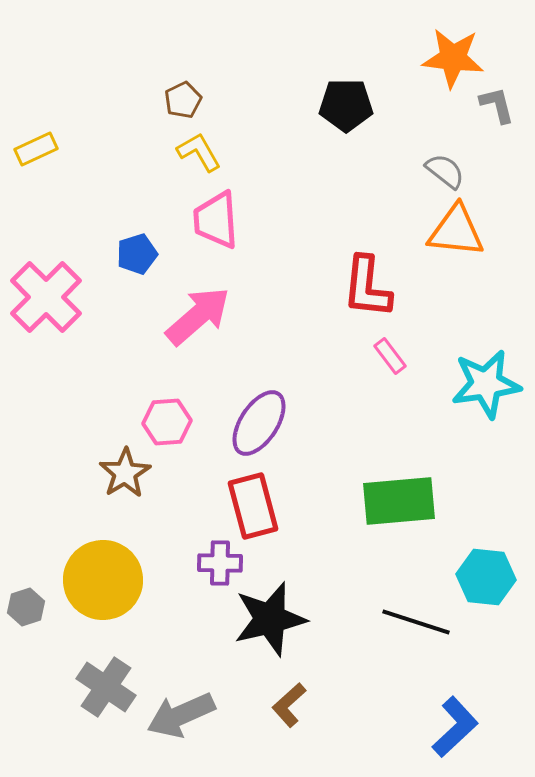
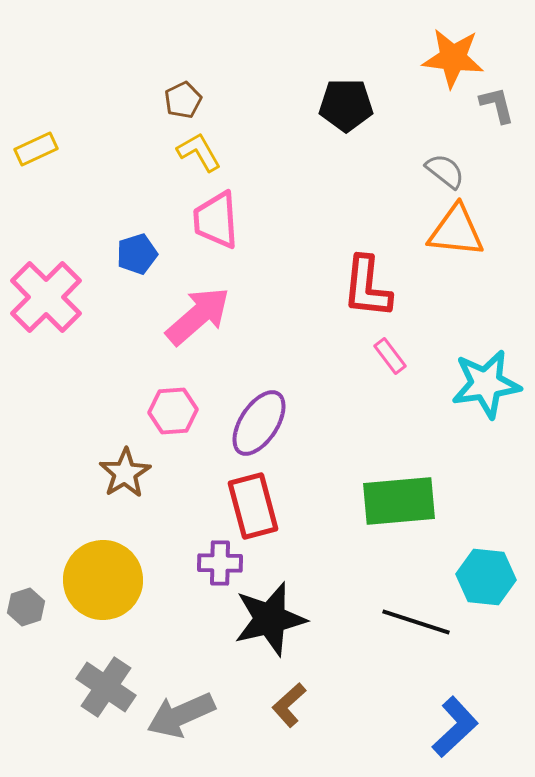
pink hexagon: moved 6 px right, 11 px up
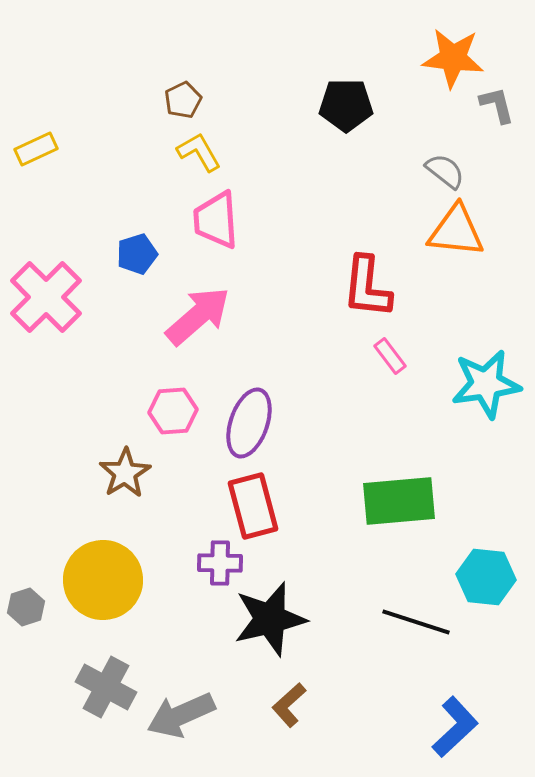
purple ellipse: moved 10 px left; rotated 14 degrees counterclockwise
gray cross: rotated 6 degrees counterclockwise
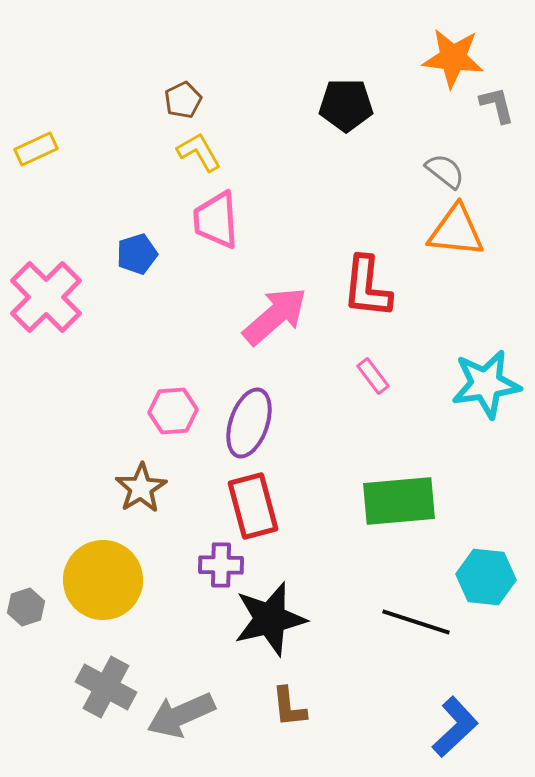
pink arrow: moved 77 px right
pink rectangle: moved 17 px left, 20 px down
brown star: moved 16 px right, 15 px down
purple cross: moved 1 px right, 2 px down
brown L-shape: moved 2 px down; rotated 54 degrees counterclockwise
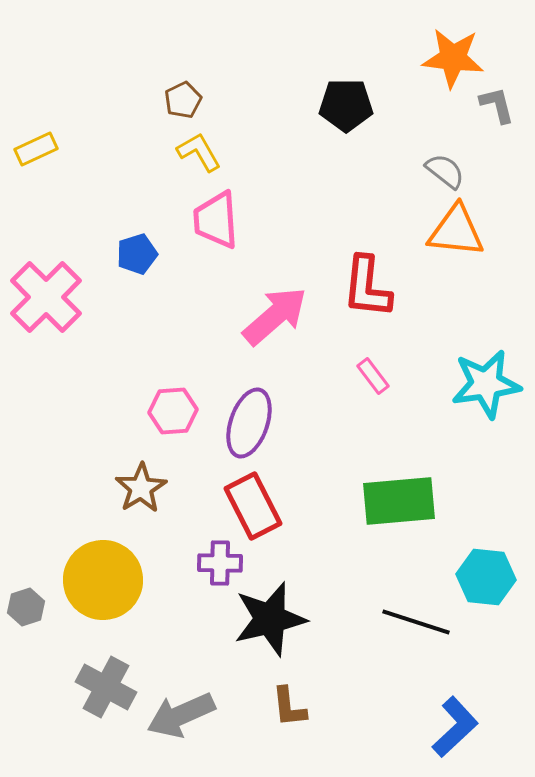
red rectangle: rotated 12 degrees counterclockwise
purple cross: moved 1 px left, 2 px up
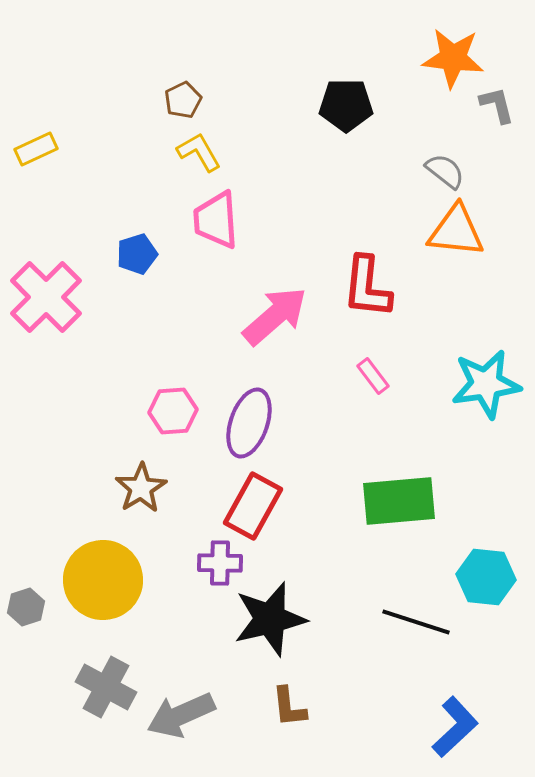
red rectangle: rotated 56 degrees clockwise
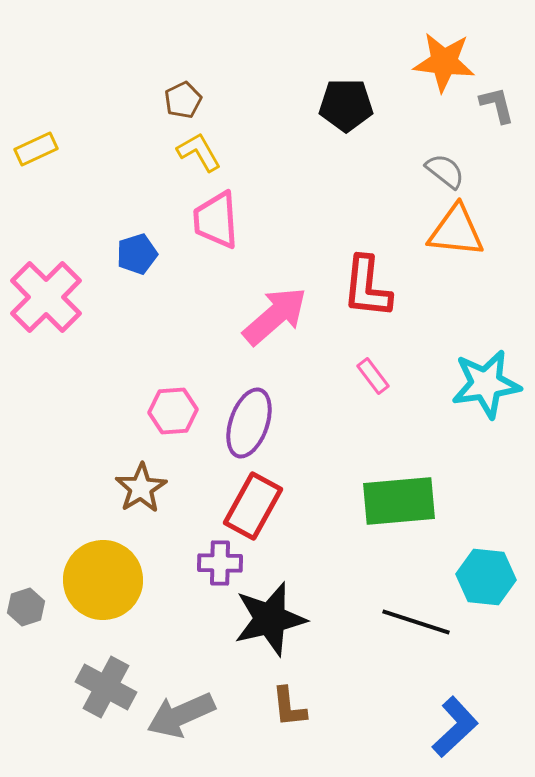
orange star: moved 9 px left, 4 px down
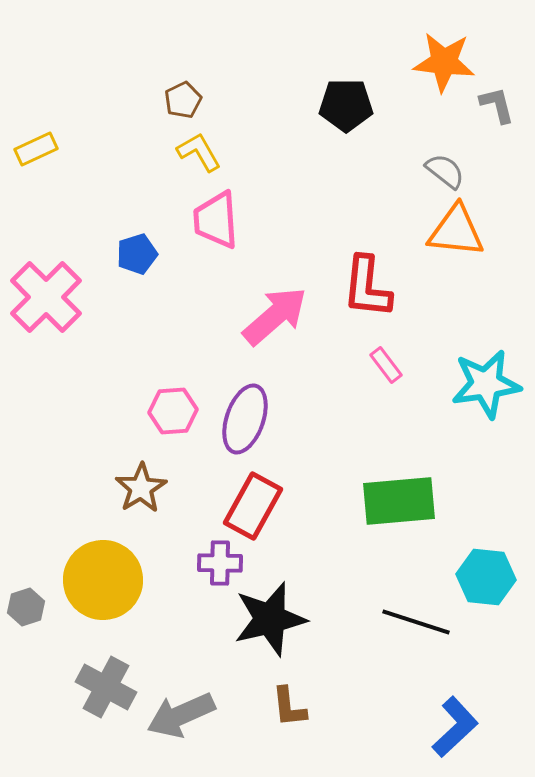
pink rectangle: moved 13 px right, 11 px up
purple ellipse: moved 4 px left, 4 px up
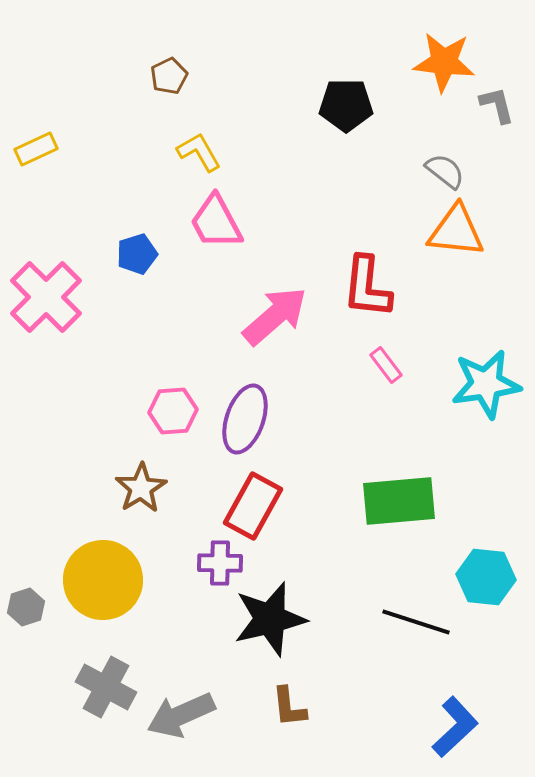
brown pentagon: moved 14 px left, 24 px up
pink trapezoid: moved 2 px down; rotated 24 degrees counterclockwise
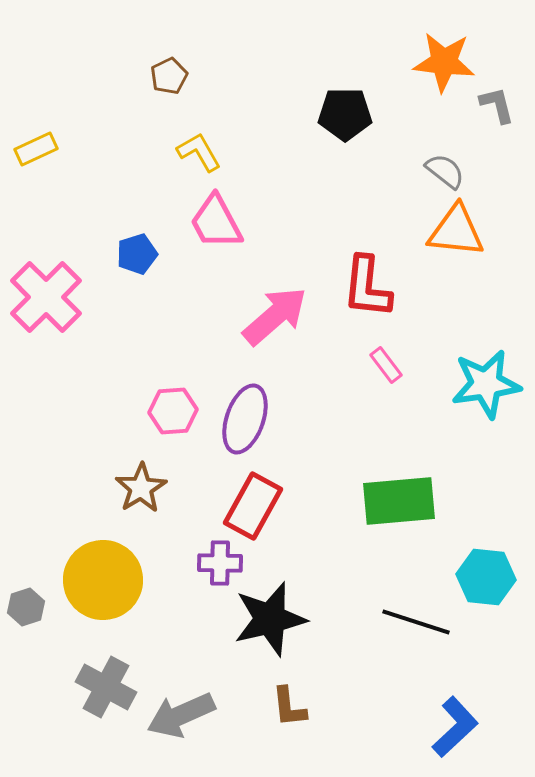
black pentagon: moved 1 px left, 9 px down
